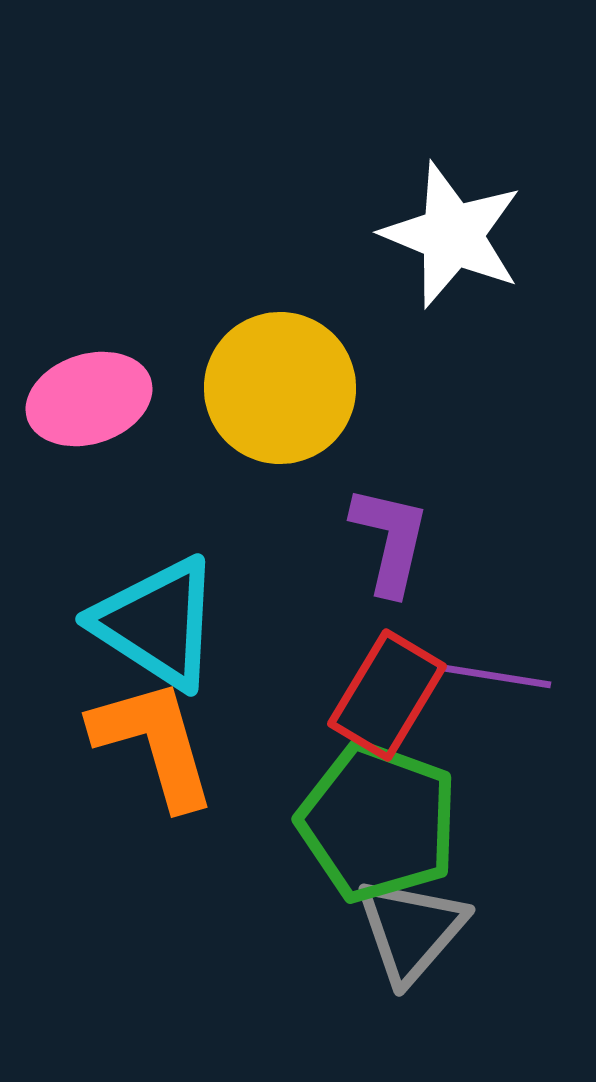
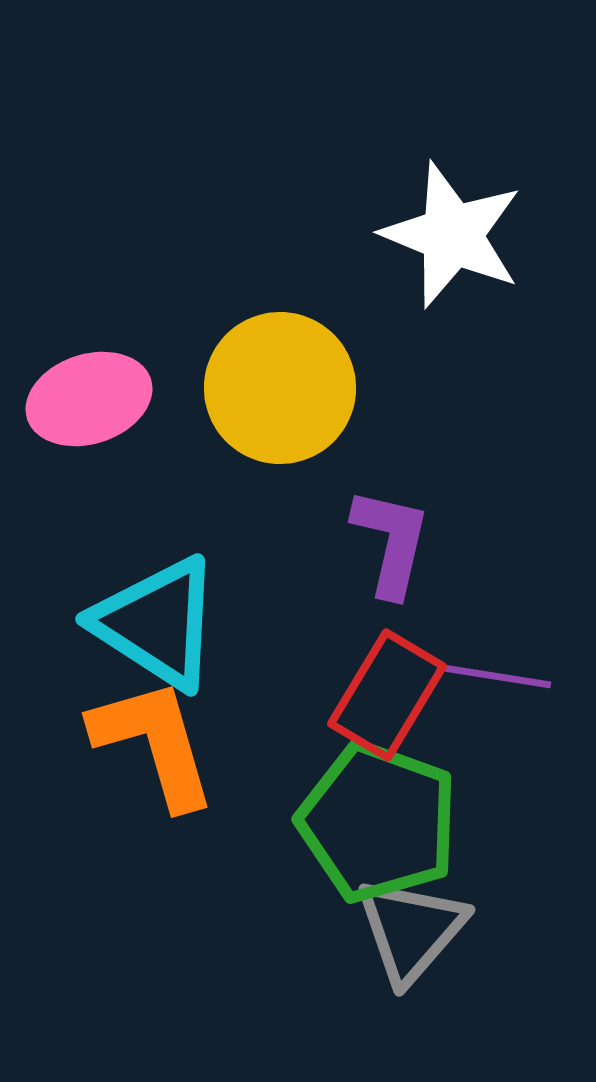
purple L-shape: moved 1 px right, 2 px down
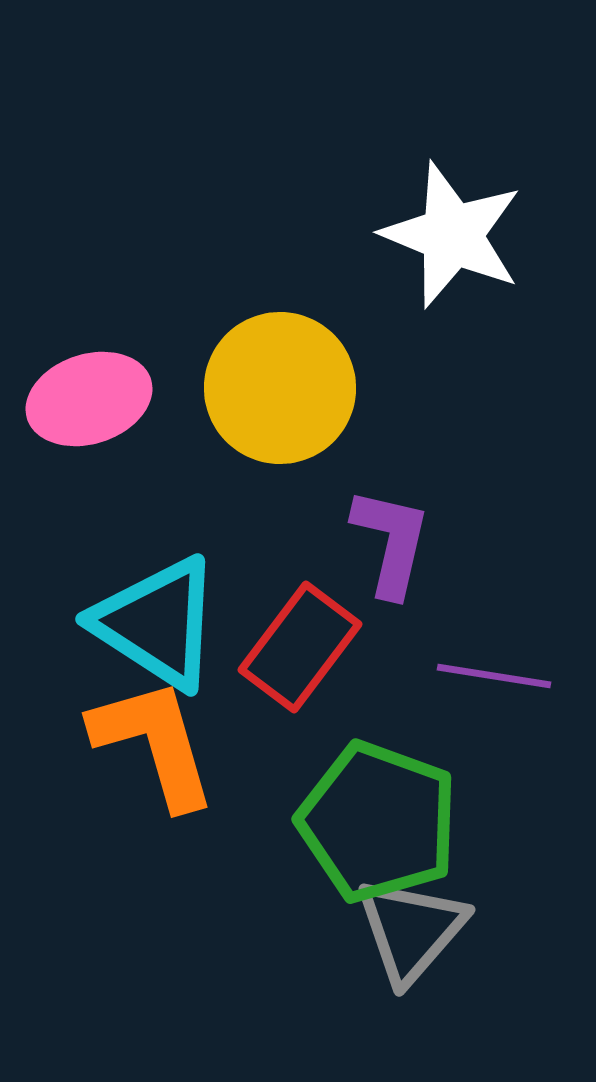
red rectangle: moved 87 px left, 48 px up; rotated 6 degrees clockwise
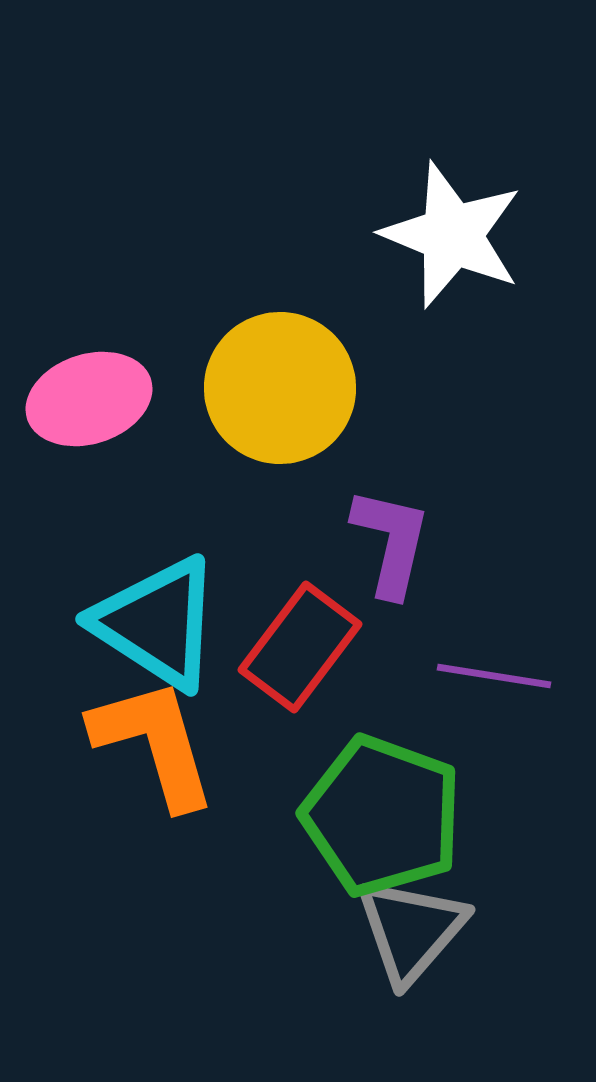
green pentagon: moved 4 px right, 6 px up
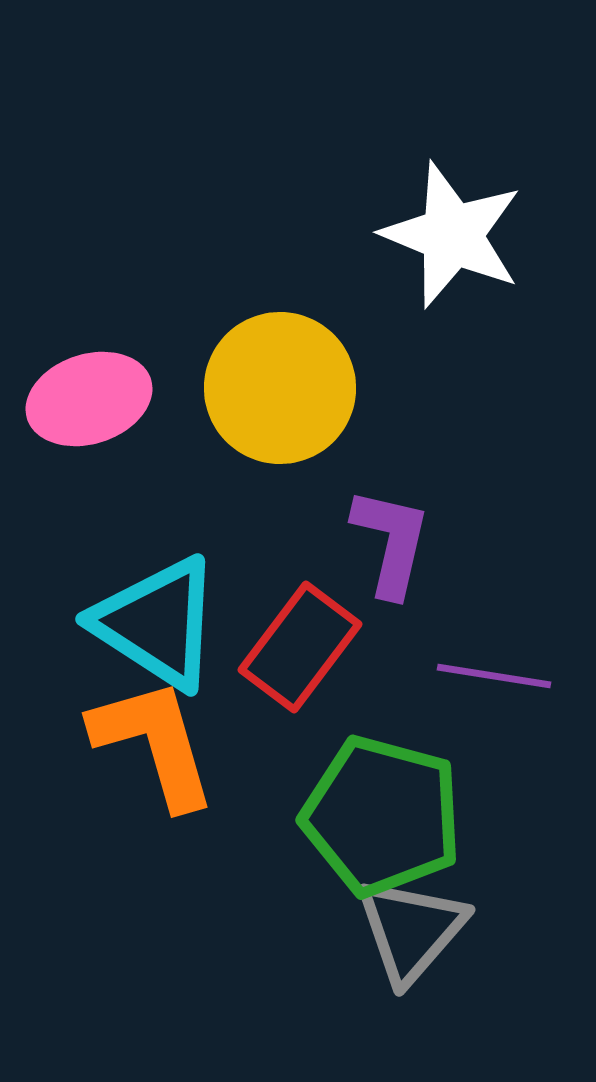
green pentagon: rotated 5 degrees counterclockwise
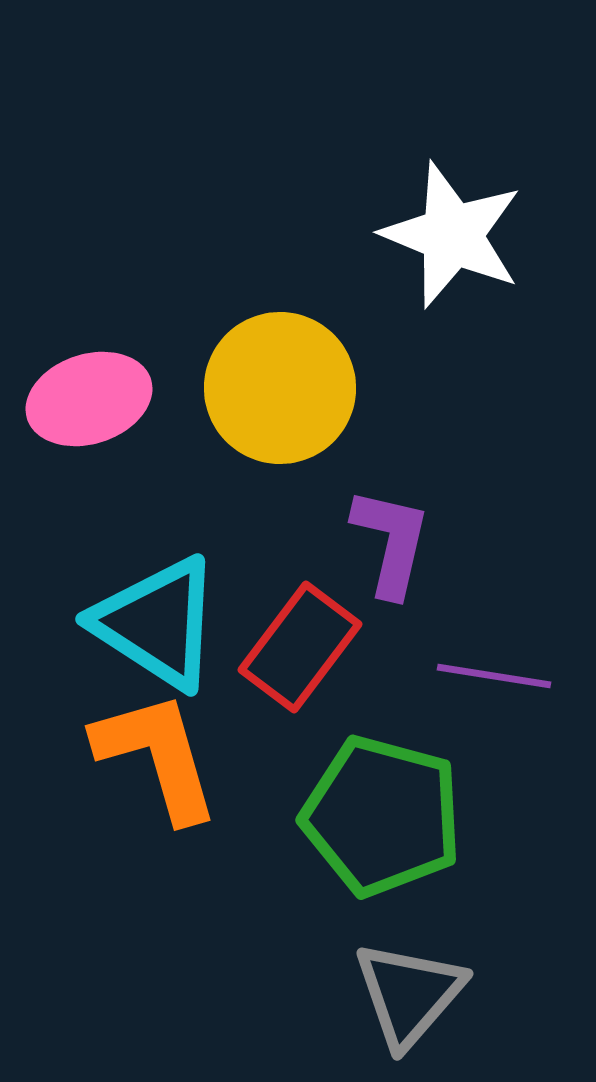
orange L-shape: moved 3 px right, 13 px down
gray triangle: moved 2 px left, 64 px down
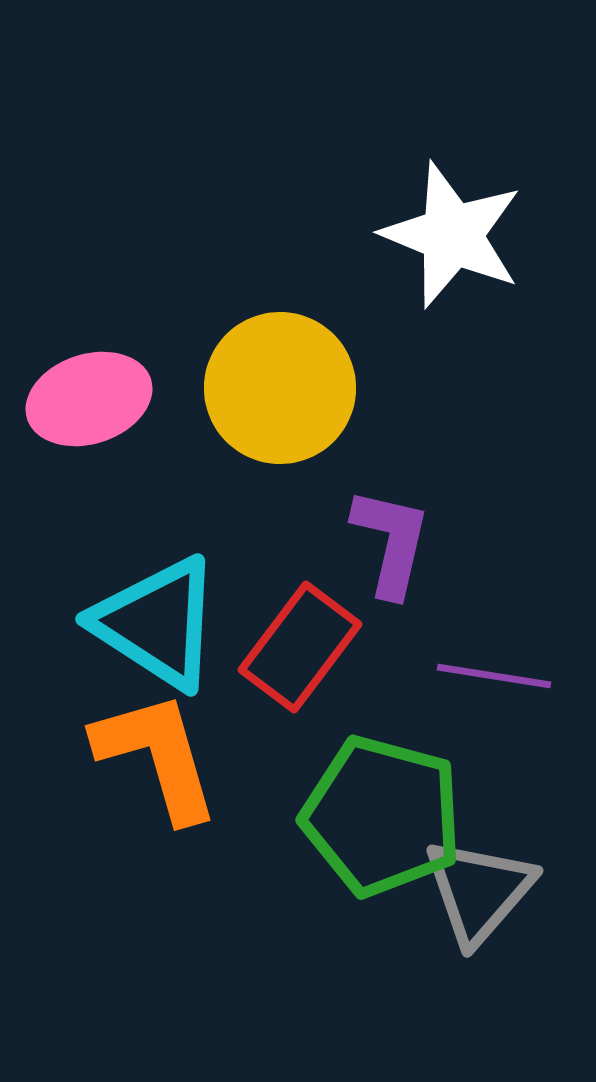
gray triangle: moved 70 px right, 103 px up
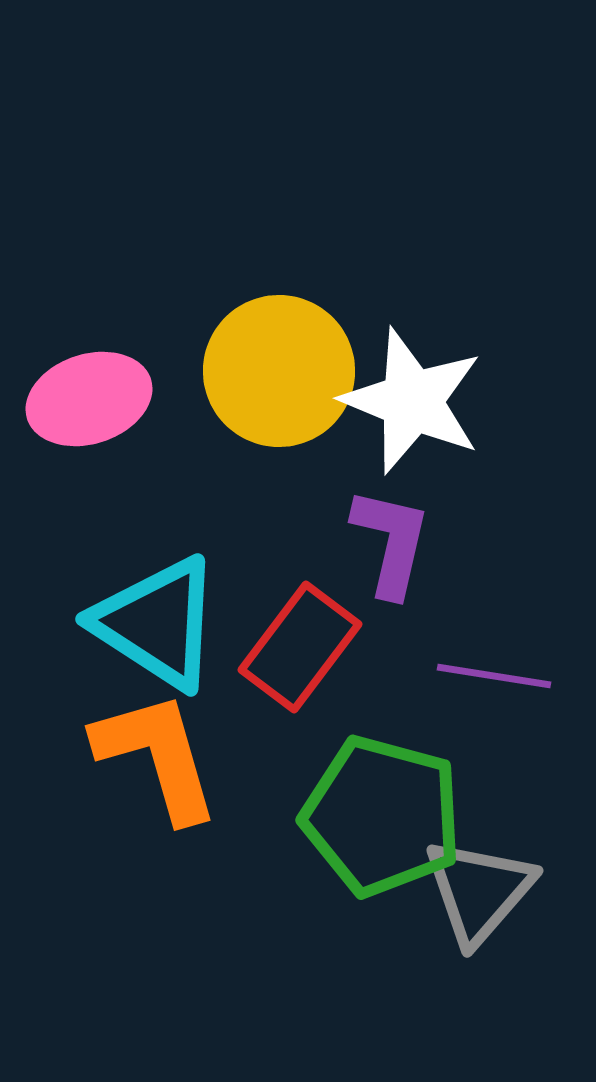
white star: moved 40 px left, 166 px down
yellow circle: moved 1 px left, 17 px up
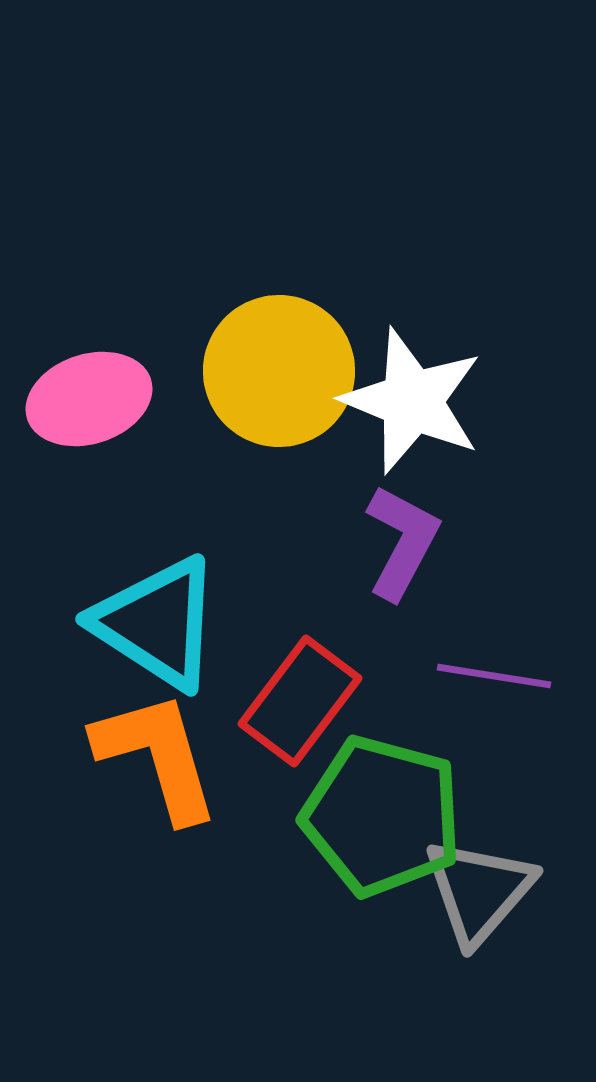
purple L-shape: moved 11 px right; rotated 15 degrees clockwise
red rectangle: moved 54 px down
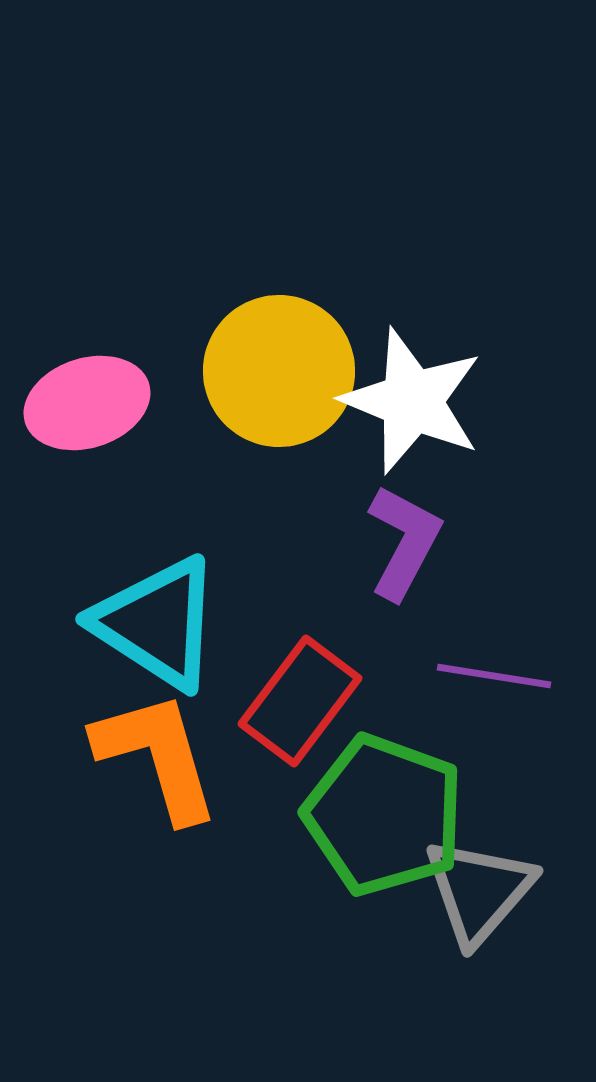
pink ellipse: moved 2 px left, 4 px down
purple L-shape: moved 2 px right
green pentagon: moved 2 px right, 1 px up; rotated 5 degrees clockwise
